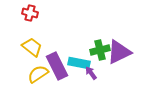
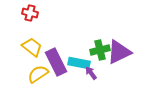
purple rectangle: moved 1 px left, 4 px up
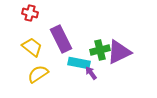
purple rectangle: moved 5 px right, 23 px up
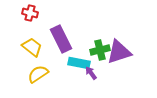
purple triangle: rotated 8 degrees clockwise
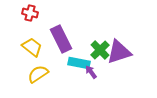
green cross: rotated 30 degrees counterclockwise
purple arrow: moved 1 px up
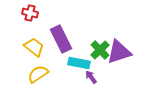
yellow trapezoid: moved 2 px right
purple arrow: moved 5 px down
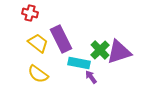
yellow trapezoid: moved 4 px right, 4 px up
yellow semicircle: rotated 110 degrees counterclockwise
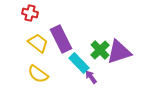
cyan rectangle: rotated 35 degrees clockwise
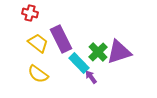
green cross: moved 2 px left, 2 px down
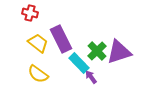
green cross: moved 1 px left, 1 px up
